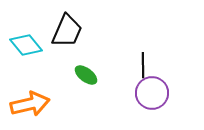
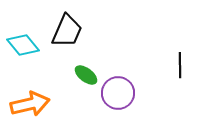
cyan diamond: moved 3 px left
black line: moved 37 px right
purple circle: moved 34 px left
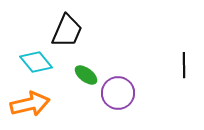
cyan diamond: moved 13 px right, 17 px down
black line: moved 4 px right
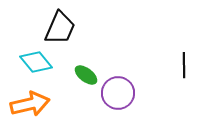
black trapezoid: moved 7 px left, 3 px up
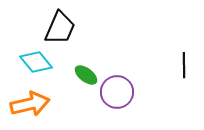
purple circle: moved 1 px left, 1 px up
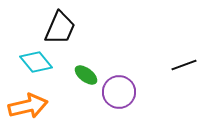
black line: rotated 70 degrees clockwise
purple circle: moved 2 px right
orange arrow: moved 2 px left, 2 px down
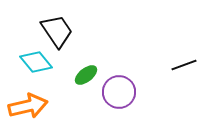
black trapezoid: moved 3 px left, 3 px down; rotated 57 degrees counterclockwise
green ellipse: rotated 75 degrees counterclockwise
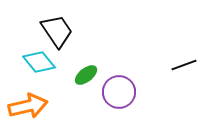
cyan diamond: moved 3 px right
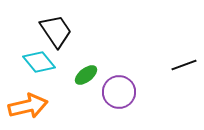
black trapezoid: moved 1 px left
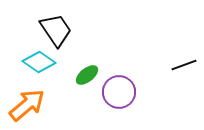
black trapezoid: moved 1 px up
cyan diamond: rotated 16 degrees counterclockwise
green ellipse: moved 1 px right
orange arrow: moved 1 px left, 1 px up; rotated 27 degrees counterclockwise
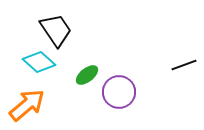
cyan diamond: rotated 8 degrees clockwise
